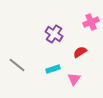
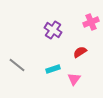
purple cross: moved 1 px left, 4 px up
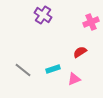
purple cross: moved 10 px left, 15 px up
gray line: moved 6 px right, 5 px down
pink triangle: rotated 32 degrees clockwise
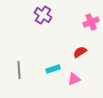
gray line: moved 4 px left; rotated 48 degrees clockwise
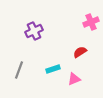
purple cross: moved 9 px left, 16 px down; rotated 30 degrees clockwise
gray line: rotated 24 degrees clockwise
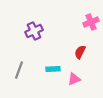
red semicircle: rotated 32 degrees counterclockwise
cyan rectangle: rotated 16 degrees clockwise
